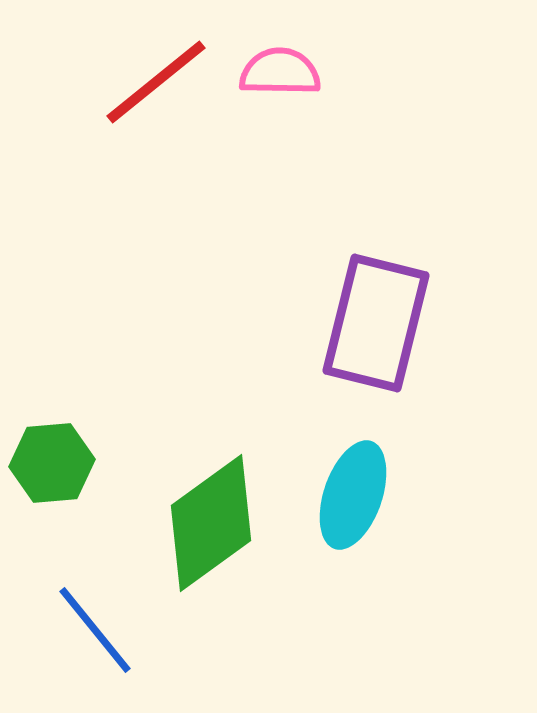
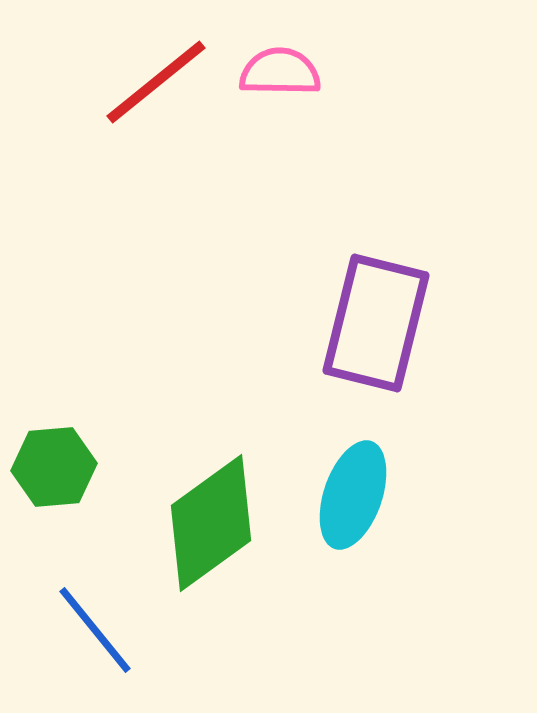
green hexagon: moved 2 px right, 4 px down
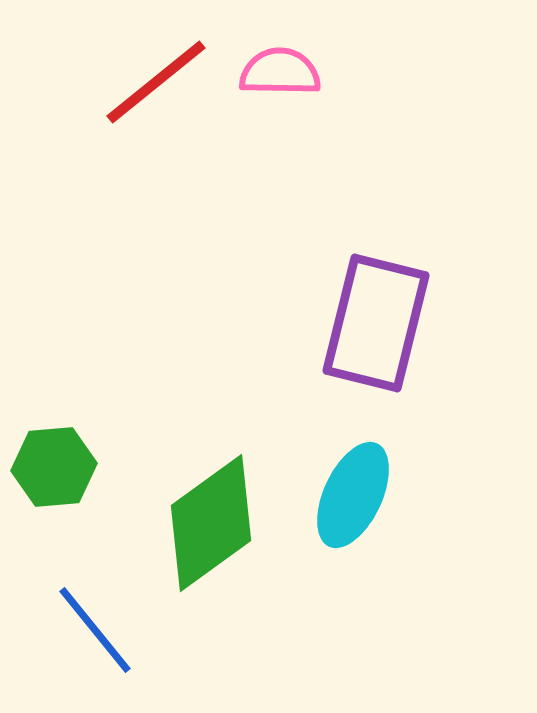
cyan ellipse: rotated 6 degrees clockwise
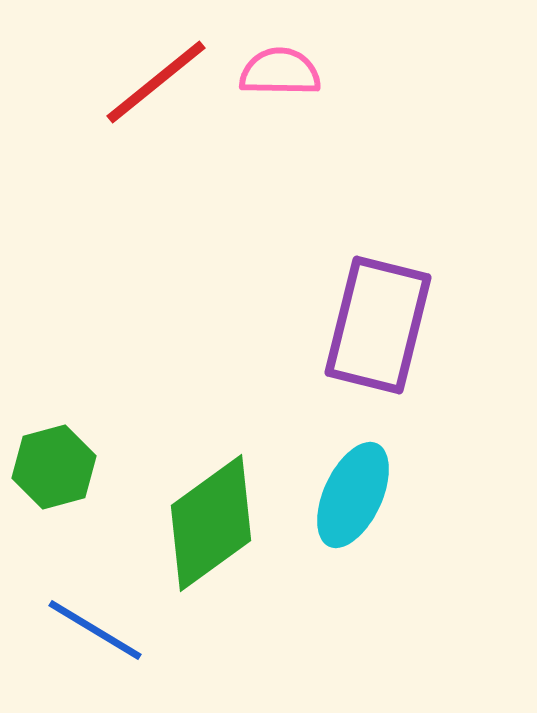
purple rectangle: moved 2 px right, 2 px down
green hexagon: rotated 10 degrees counterclockwise
blue line: rotated 20 degrees counterclockwise
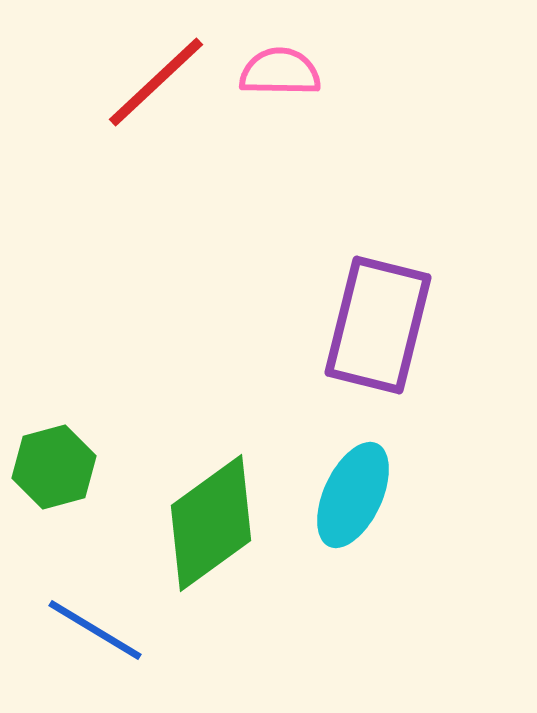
red line: rotated 4 degrees counterclockwise
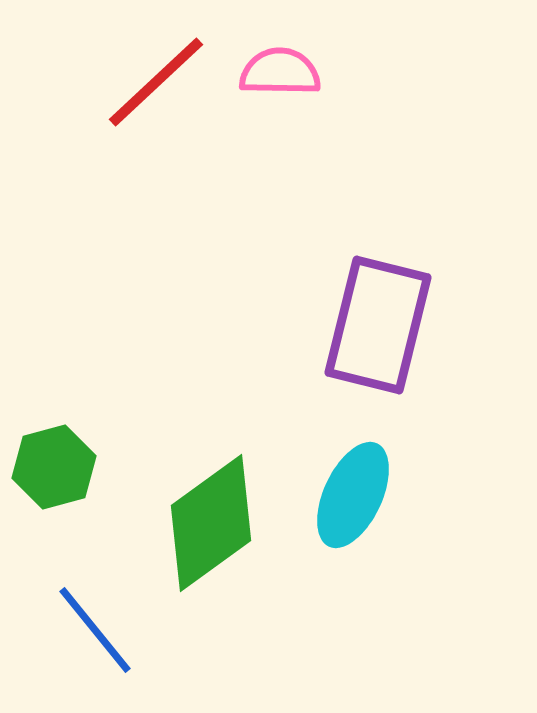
blue line: rotated 20 degrees clockwise
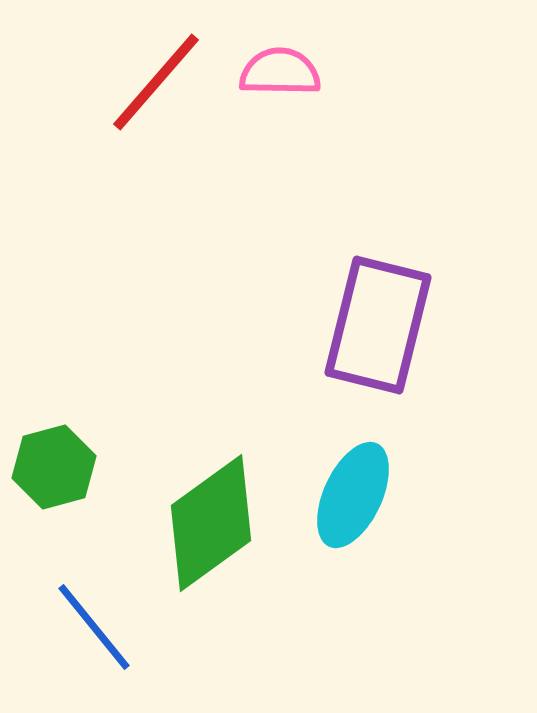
red line: rotated 6 degrees counterclockwise
blue line: moved 1 px left, 3 px up
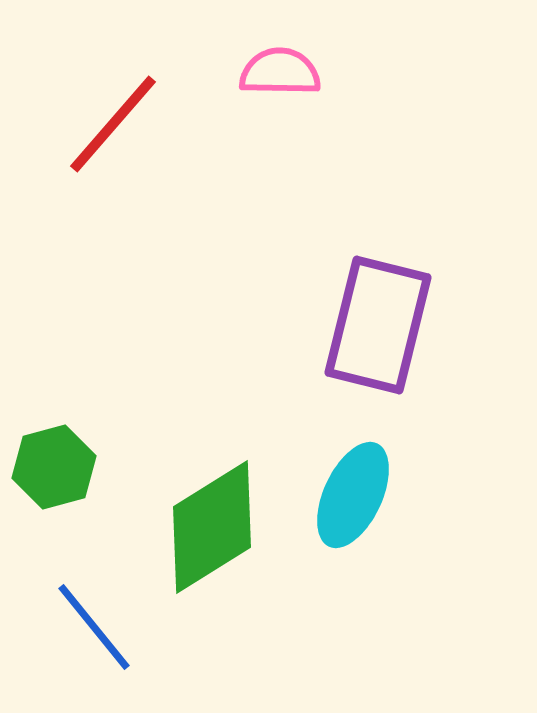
red line: moved 43 px left, 42 px down
green diamond: moved 1 px right, 4 px down; rotated 4 degrees clockwise
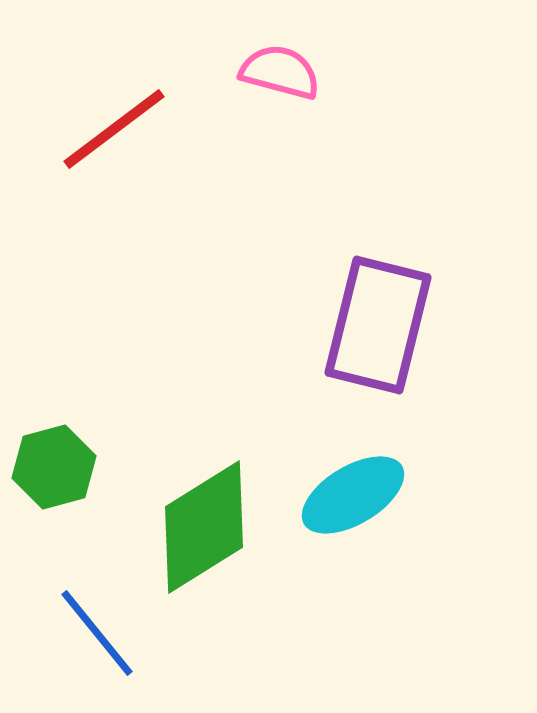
pink semicircle: rotated 14 degrees clockwise
red line: moved 1 px right, 5 px down; rotated 12 degrees clockwise
cyan ellipse: rotated 34 degrees clockwise
green diamond: moved 8 px left
blue line: moved 3 px right, 6 px down
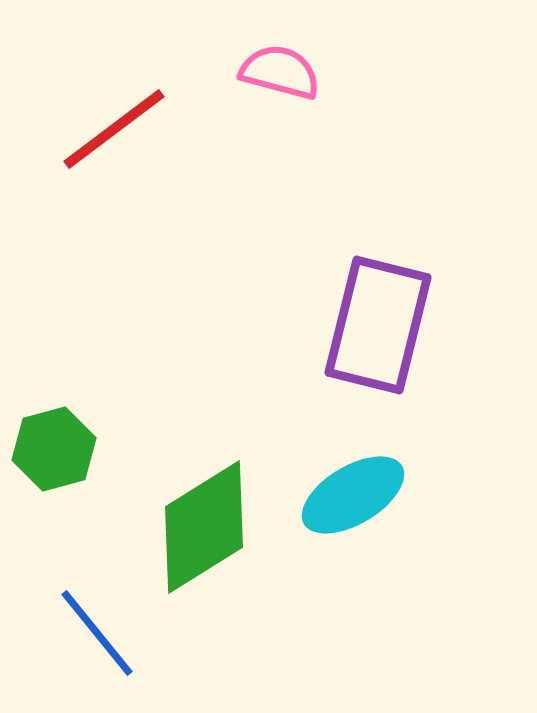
green hexagon: moved 18 px up
